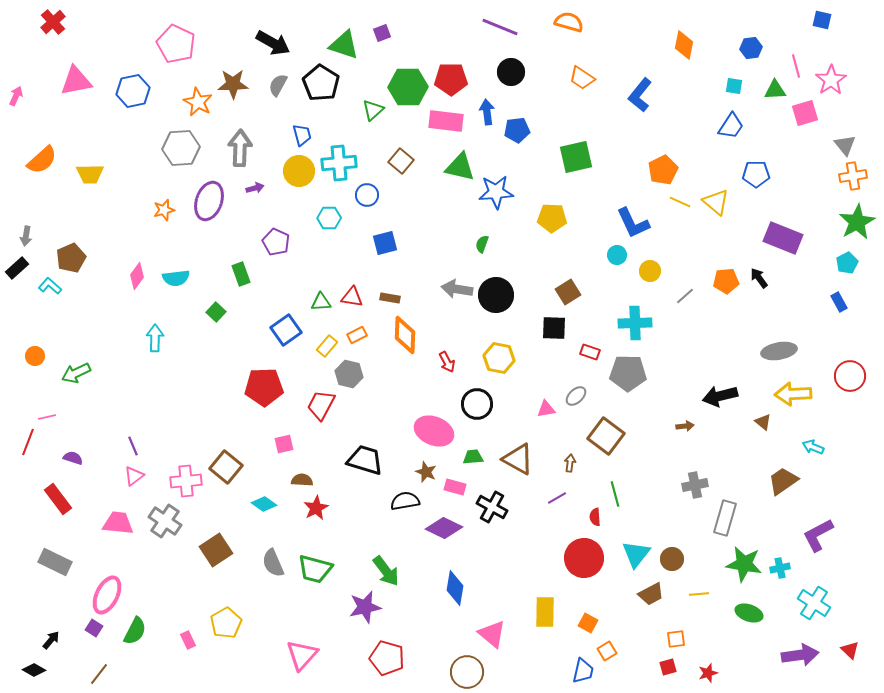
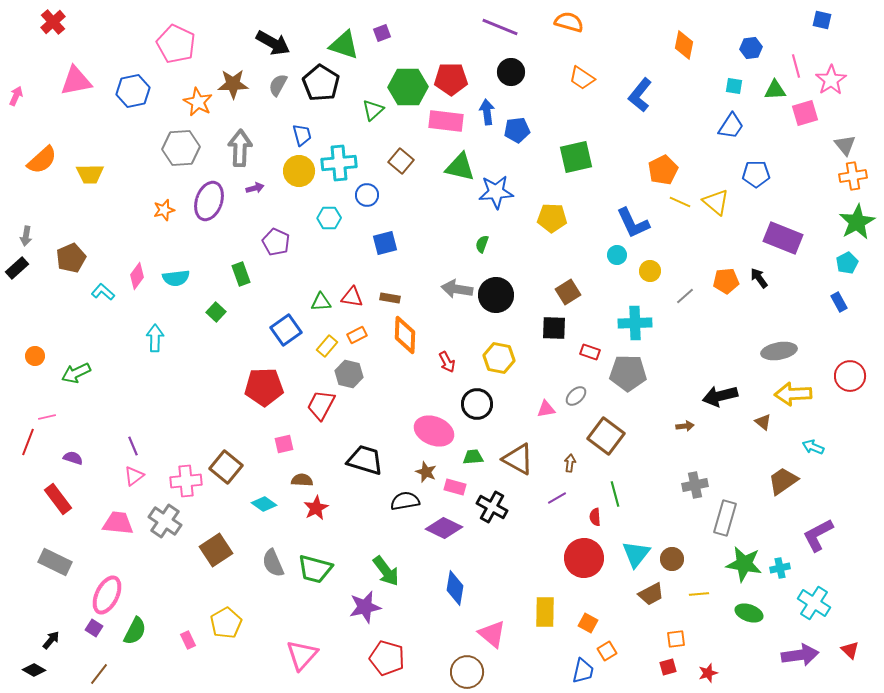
cyan L-shape at (50, 286): moved 53 px right, 6 px down
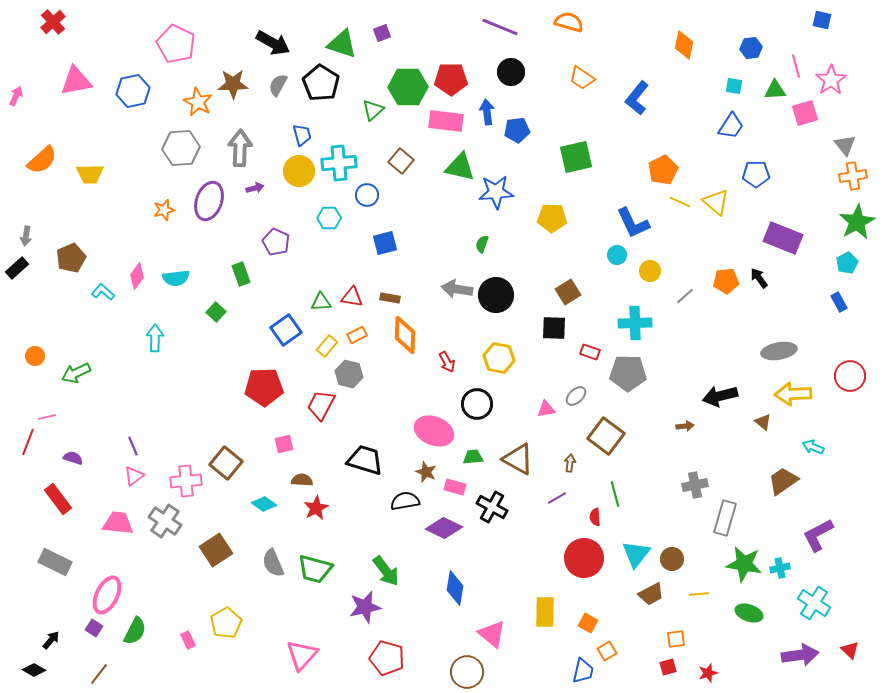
green triangle at (344, 45): moved 2 px left, 1 px up
blue L-shape at (640, 95): moved 3 px left, 3 px down
brown square at (226, 467): moved 4 px up
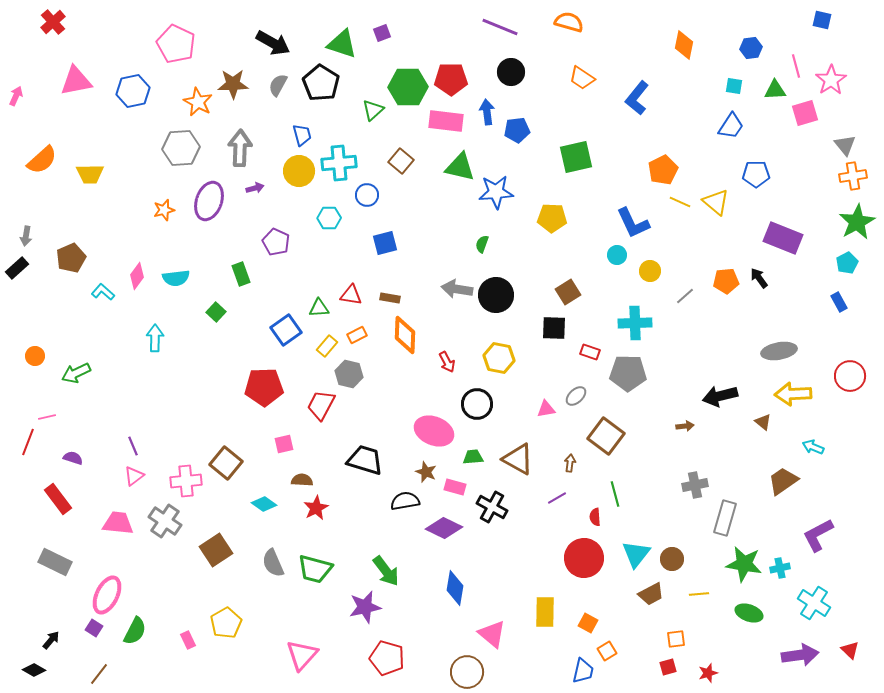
red triangle at (352, 297): moved 1 px left, 2 px up
green triangle at (321, 302): moved 2 px left, 6 px down
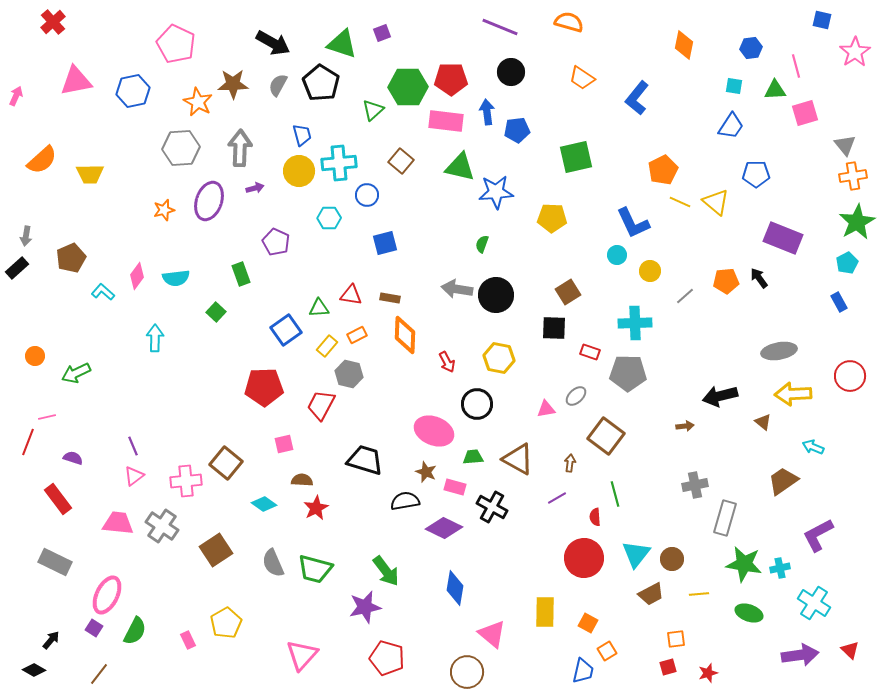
pink star at (831, 80): moved 24 px right, 28 px up
gray cross at (165, 521): moved 3 px left, 5 px down
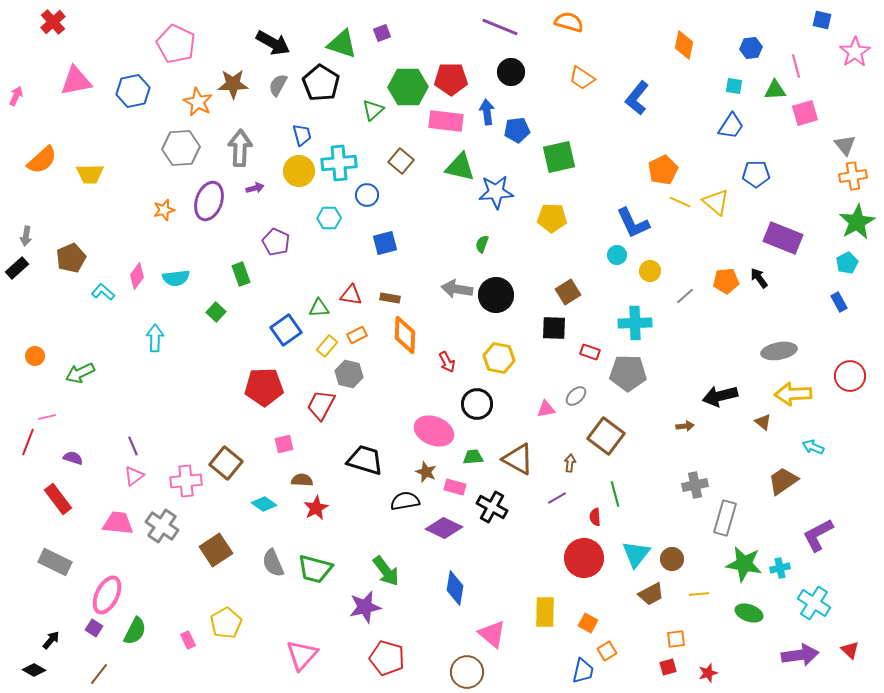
green square at (576, 157): moved 17 px left
green arrow at (76, 373): moved 4 px right
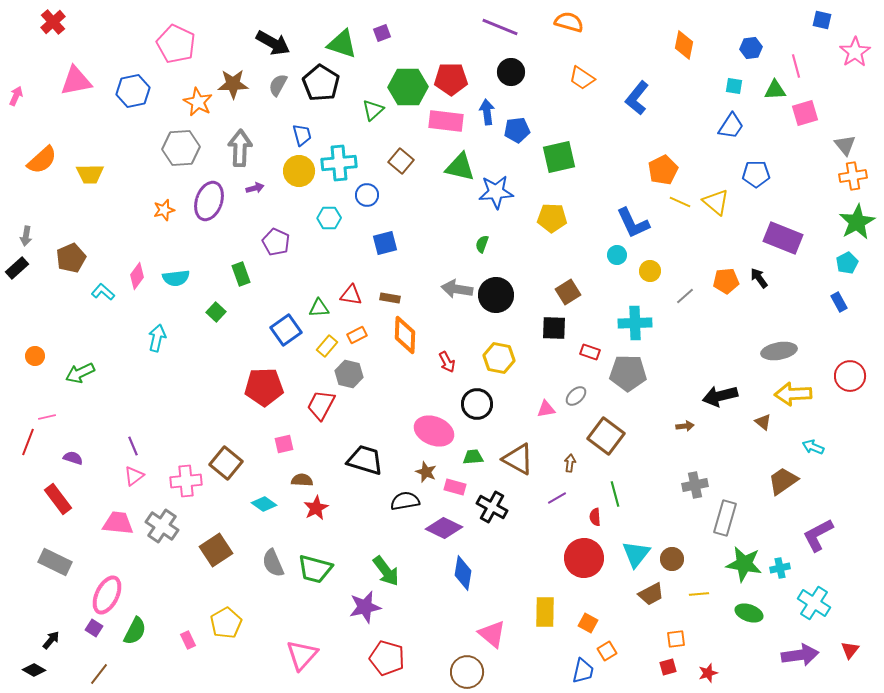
cyan arrow at (155, 338): moved 2 px right; rotated 12 degrees clockwise
blue diamond at (455, 588): moved 8 px right, 15 px up
red triangle at (850, 650): rotated 24 degrees clockwise
